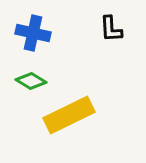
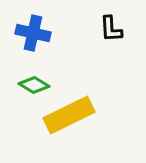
green diamond: moved 3 px right, 4 px down
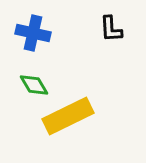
green diamond: rotated 28 degrees clockwise
yellow rectangle: moved 1 px left, 1 px down
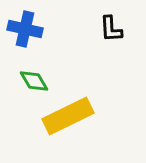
blue cross: moved 8 px left, 4 px up
green diamond: moved 4 px up
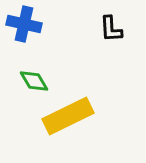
blue cross: moved 1 px left, 5 px up
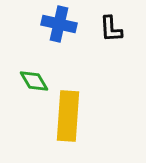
blue cross: moved 35 px right
yellow rectangle: rotated 60 degrees counterclockwise
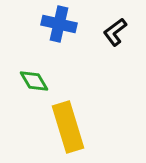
black L-shape: moved 4 px right, 3 px down; rotated 56 degrees clockwise
yellow rectangle: moved 11 px down; rotated 21 degrees counterclockwise
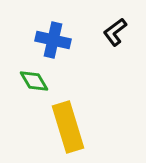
blue cross: moved 6 px left, 16 px down
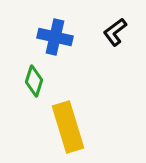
blue cross: moved 2 px right, 3 px up
green diamond: rotated 48 degrees clockwise
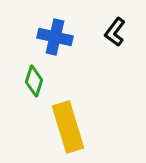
black L-shape: rotated 16 degrees counterclockwise
